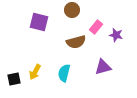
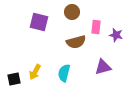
brown circle: moved 2 px down
pink rectangle: rotated 32 degrees counterclockwise
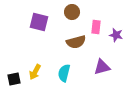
purple triangle: moved 1 px left
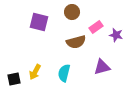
pink rectangle: rotated 48 degrees clockwise
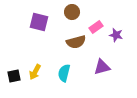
black square: moved 3 px up
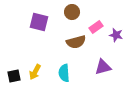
purple triangle: moved 1 px right
cyan semicircle: rotated 18 degrees counterclockwise
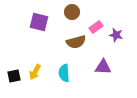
purple triangle: rotated 18 degrees clockwise
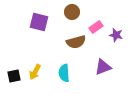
purple triangle: rotated 24 degrees counterclockwise
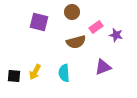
black square: rotated 16 degrees clockwise
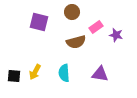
purple triangle: moved 3 px left, 7 px down; rotated 30 degrees clockwise
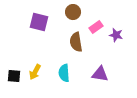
brown circle: moved 1 px right
brown semicircle: rotated 96 degrees clockwise
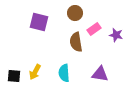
brown circle: moved 2 px right, 1 px down
pink rectangle: moved 2 px left, 2 px down
